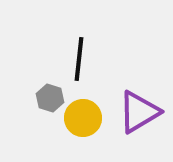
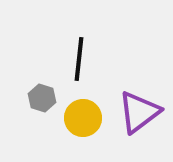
gray hexagon: moved 8 px left
purple triangle: rotated 6 degrees counterclockwise
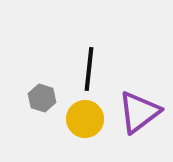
black line: moved 10 px right, 10 px down
yellow circle: moved 2 px right, 1 px down
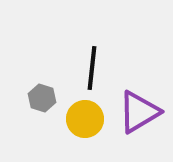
black line: moved 3 px right, 1 px up
purple triangle: rotated 6 degrees clockwise
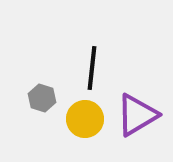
purple triangle: moved 2 px left, 3 px down
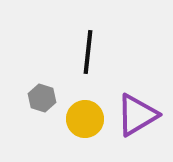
black line: moved 4 px left, 16 px up
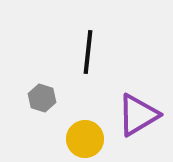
purple triangle: moved 1 px right
yellow circle: moved 20 px down
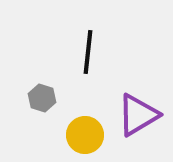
yellow circle: moved 4 px up
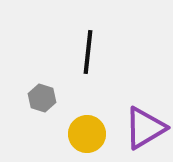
purple triangle: moved 7 px right, 13 px down
yellow circle: moved 2 px right, 1 px up
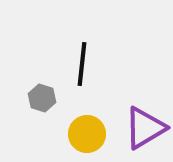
black line: moved 6 px left, 12 px down
